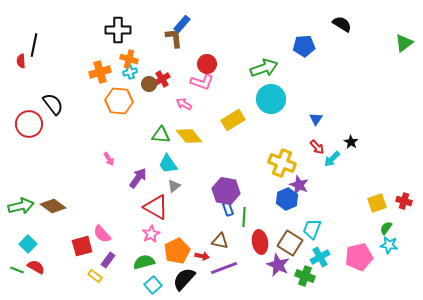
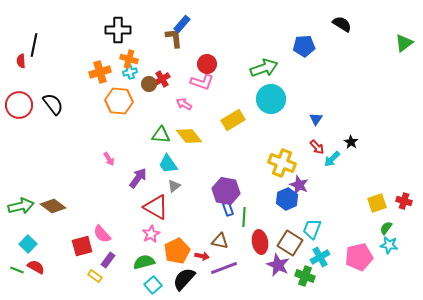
red circle at (29, 124): moved 10 px left, 19 px up
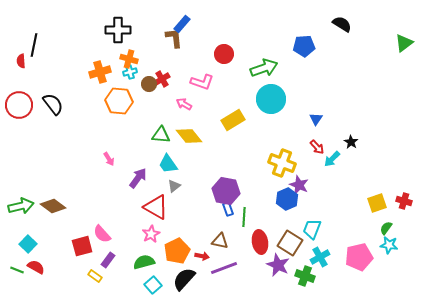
red circle at (207, 64): moved 17 px right, 10 px up
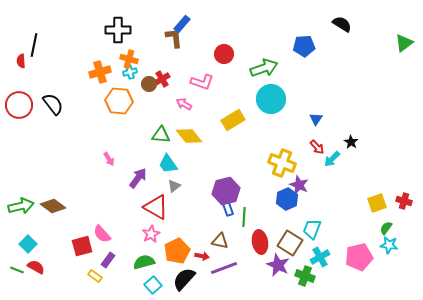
purple hexagon at (226, 191): rotated 24 degrees counterclockwise
